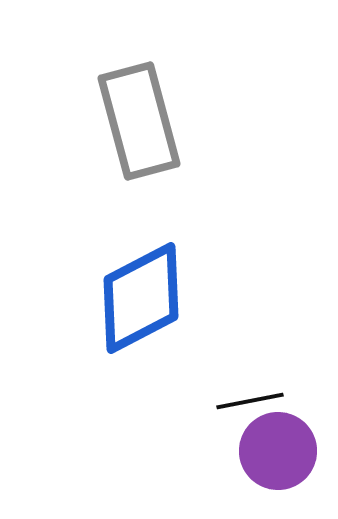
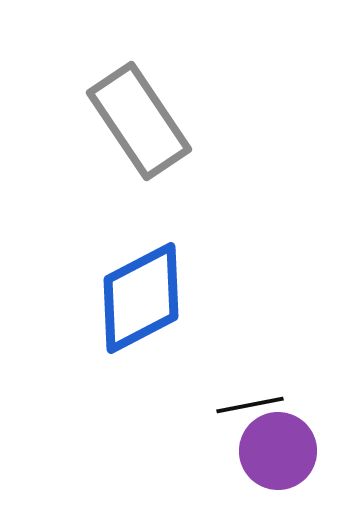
gray rectangle: rotated 19 degrees counterclockwise
black line: moved 4 px down
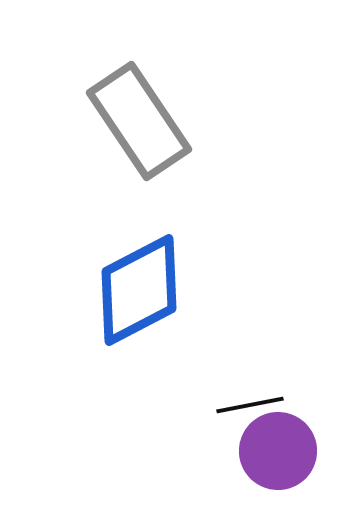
blue diamond: moved 2 px left, 8 px up
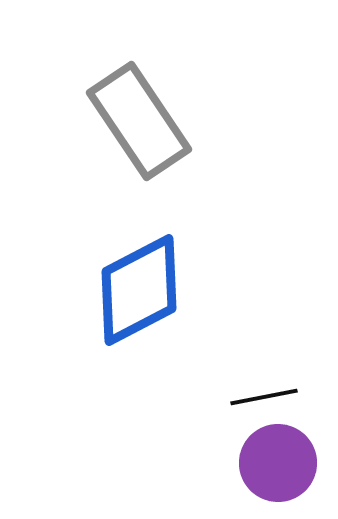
black line: moved 14 px right, 8 px up
purple circle: moved 12 px down
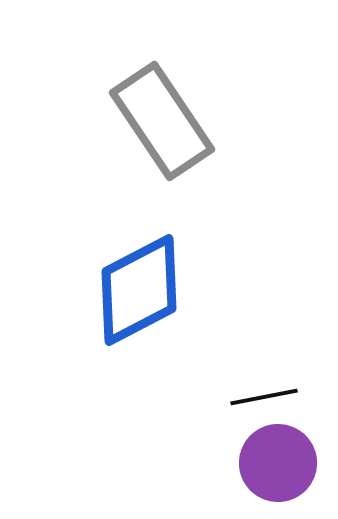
gray rectangle: moved 23 px right
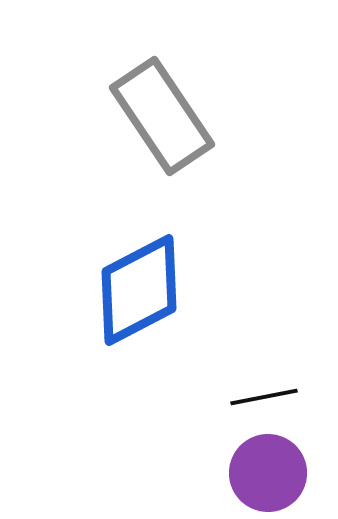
gray rectangle: moved 5 px up
purple circle: moved 10 px left, 10 px down
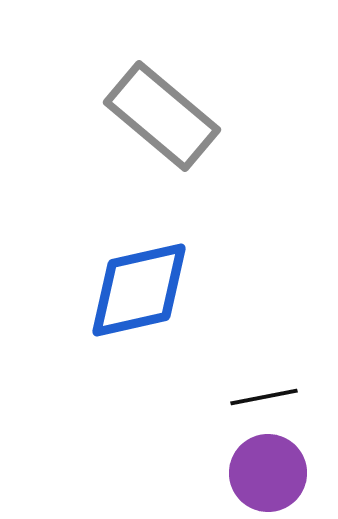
gray rectangle: rotated 16 degrees counterclockwise
blue diamond: rotated 15 degrees clockwise
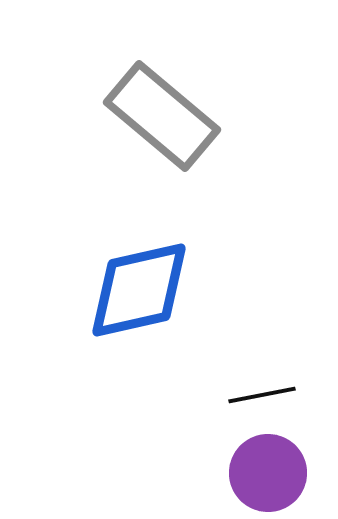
black line: moved 2 px left, 2 px up
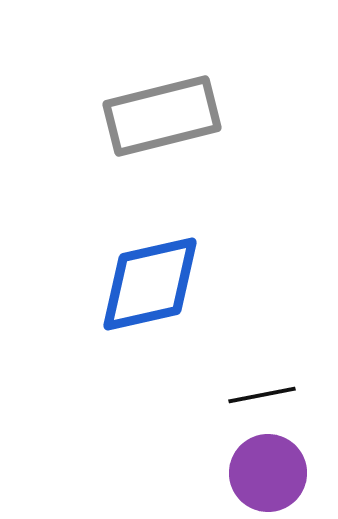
gray rectangle: rotated 54 degrees counterclockwise
blue diamond: moved 11 px right, 6 px up
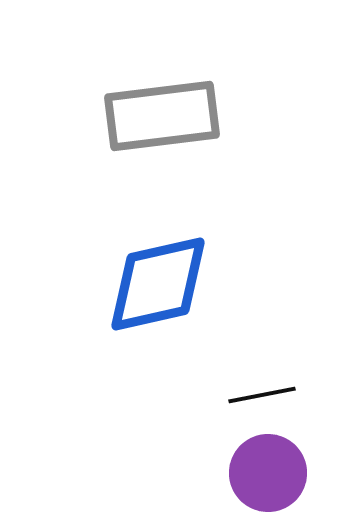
gray rectangle: rotated 7 degrees clockwise
blue diamond: moved 8 px right
